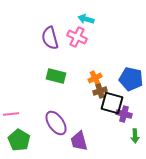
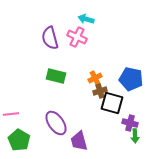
purple cross: moved 6 px right, 9 px down
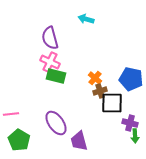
pink cross: moved 27 px left, 25 px down
orange cross: rotated 24 degrees counterclockwise
black square: rotated 15 degrees counterclockwise
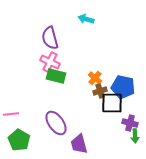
blue pentagon: moved 8 px left, 8 px down
purple trapezoid: moved 3 px down
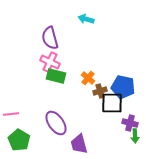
orange cross: moved 7 px left
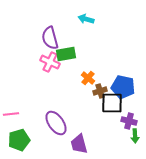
green rectangle: moved 10 px right, 22 px up; rotated 24 degrees counterclockwise
purple cross: moved 1 px left, 2 px up
green pentagon: rotated 25 degrees clockwise
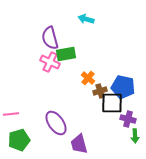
purple cross: moved 1 px left, 2 px up
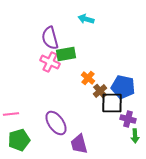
brown cross: rotated 24 degrees counterclockwise
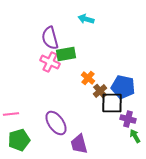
green arrow: rotated 152 degrees clockwise
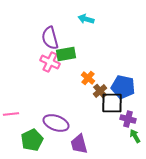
purple ellipse: rotated 35 degrees counterclockwise
green pentagon: moved 13 px right; rotated 10 degrees counterclockwise
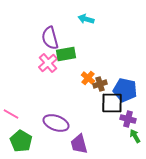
pink cross: moved 2 px left, 1 px down; rotated 24 degrees clockwise
blue pentagon: moved 2 px right, 3 px down
brown cross: moved 7 px up; rotated 24 degrees clockwise
pink line: rotated 35 degrees clockwise
green pentagon: moved 11 px left, 1 px down; rotated 15 degrees counterclockwise
